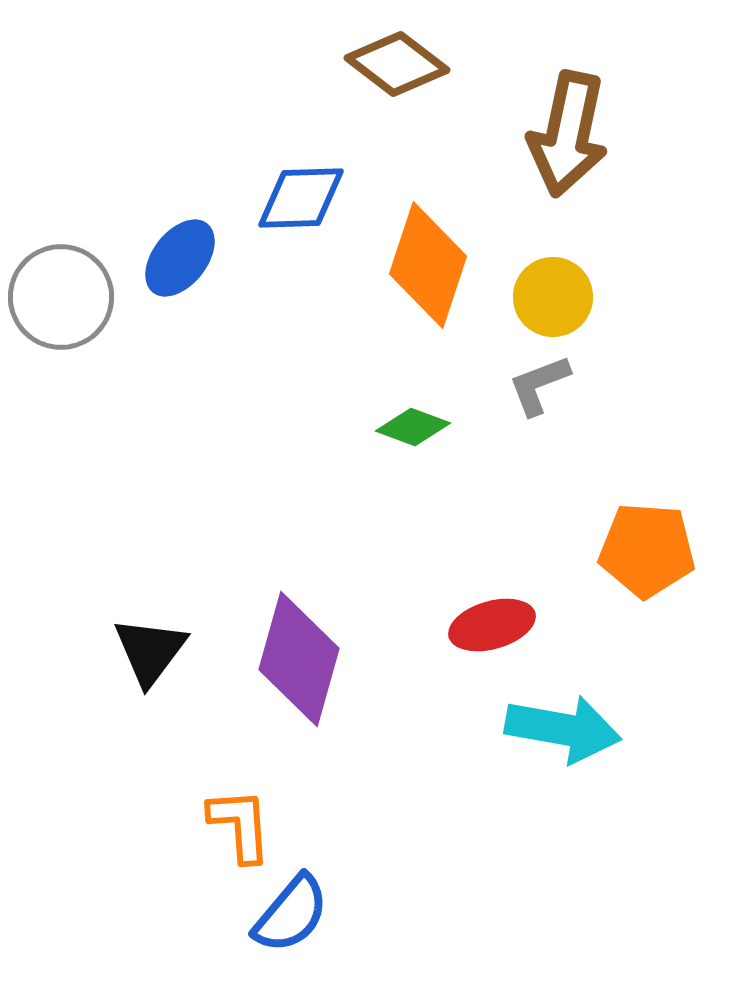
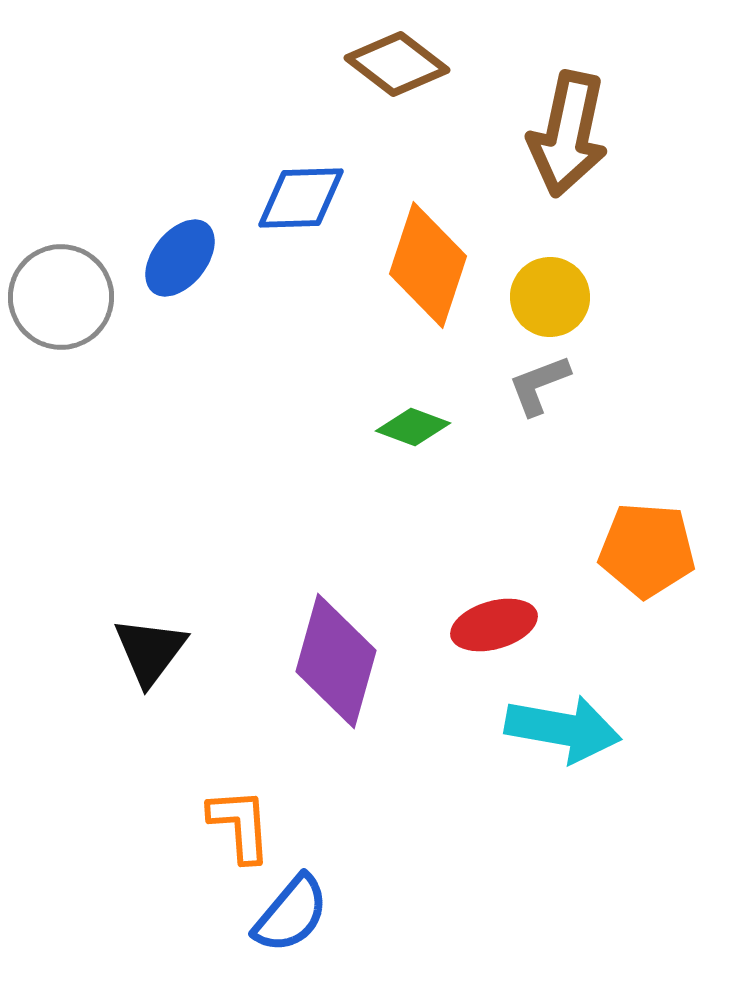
yellow circle: moved 3 px left
red ellipse: moved 2 px right
purple diamond: moved 37 px right, 2 px down
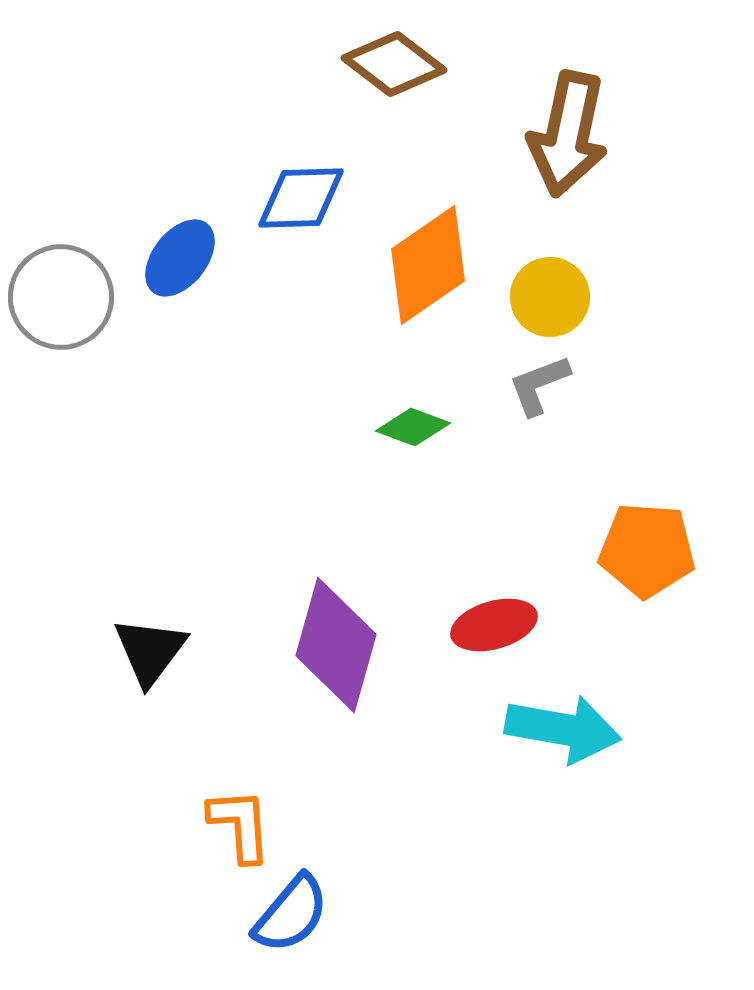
brown diamond: moved 3 px left
orange diamond: rotated 37 degrees clockwise
purple diamond: moved 16 px up
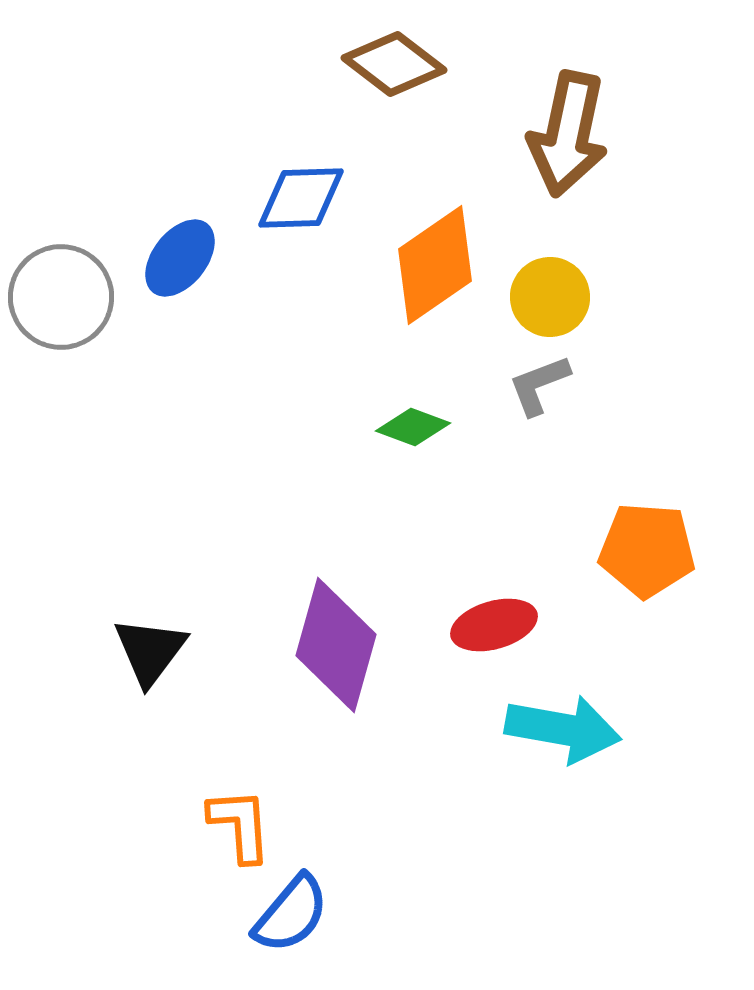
orange diamond: moved 7 px right
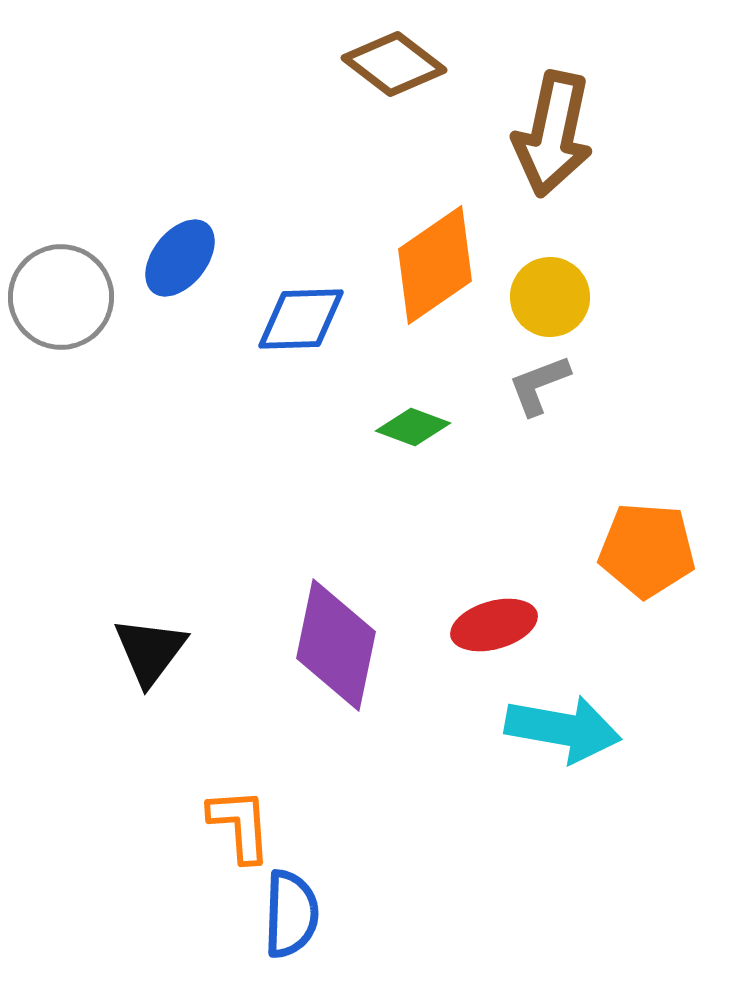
brown arrow: moved 15 px left
blue diamond: moved 121 px down
purple diamond: rotated 4 degrees counterclockwise
blue semicircle: rotated 38 degrees counterclockwise
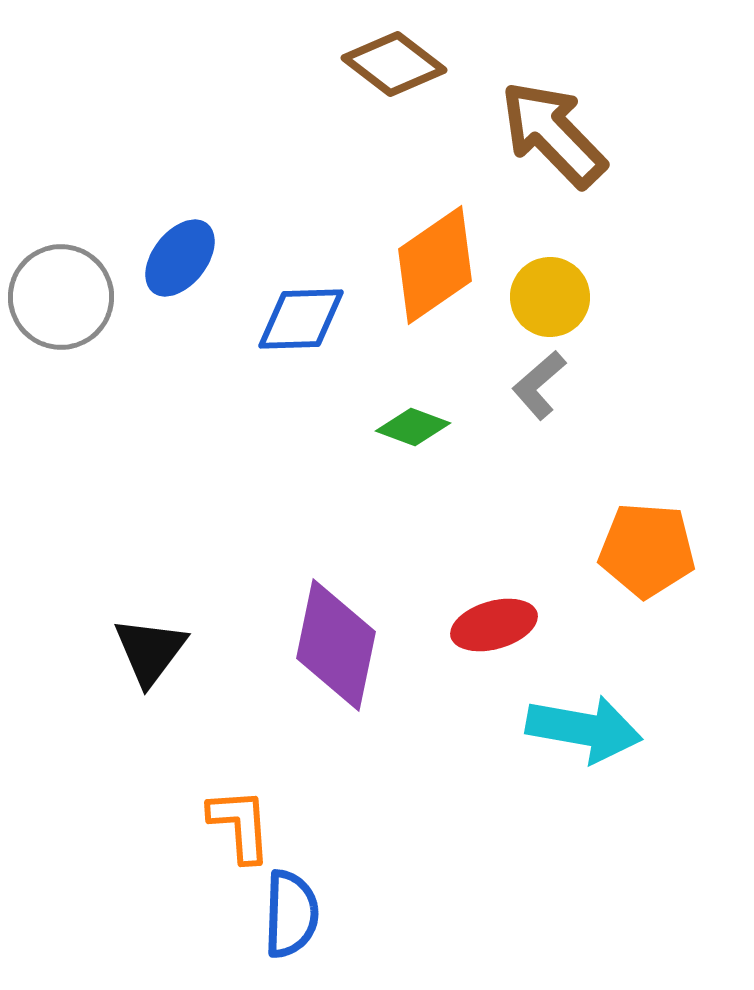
brown arrow: rotated 124 degrees clockwise
gray L-shape: rotated 20 degrees counterclockwise
cyan arrow: moved 21 px right
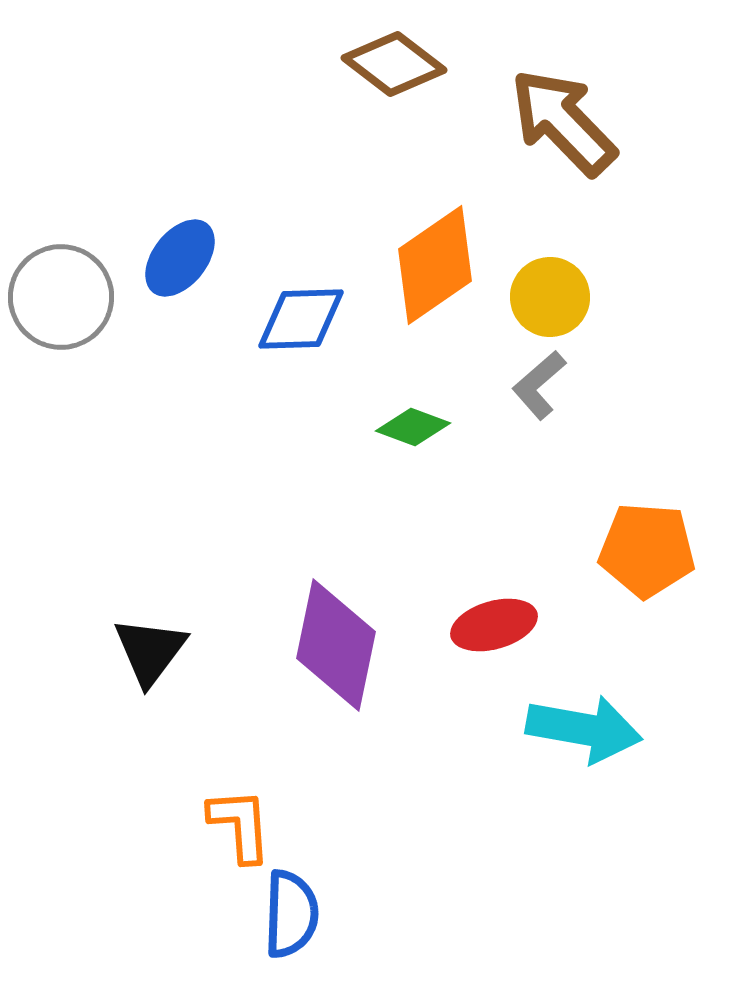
brown arrow: moved 10 px right, 12 px up
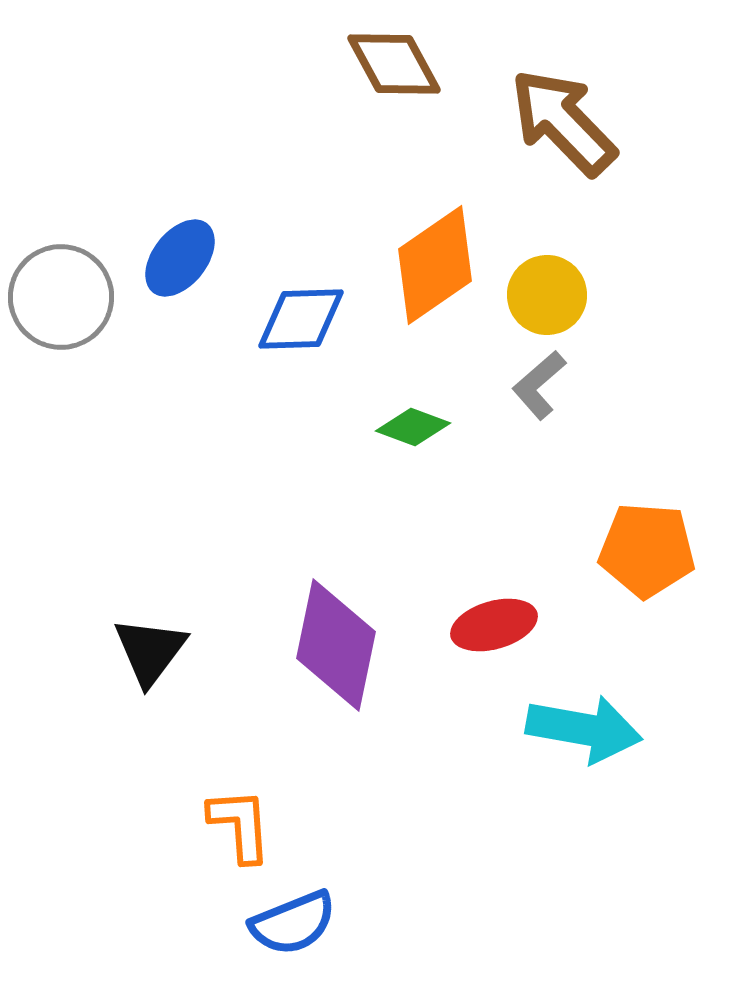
brown diamond: rotated 24 degrees clockwise
yellow circle: moved 3 px left, 2 px up
blue semicircle: moved 2 px right, 9 px down; rotated 66 degrees clockwise
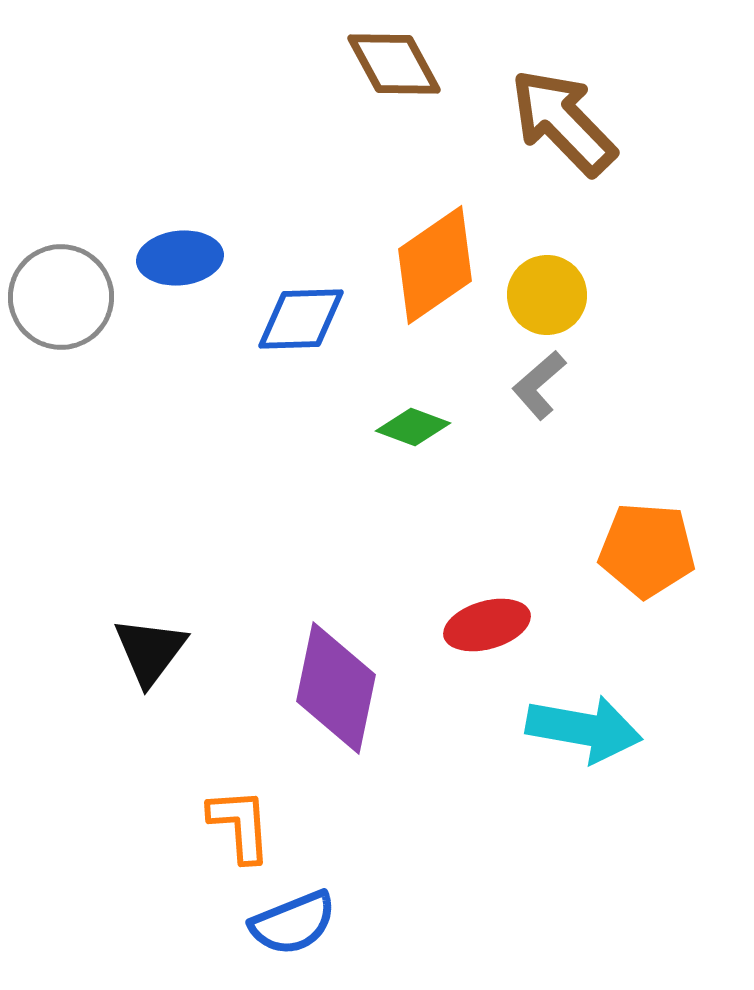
blue ellipse: rotated 46 degrees clockwise
red ellipse: moved 7 px left
purple diamond: moved 43 px down
